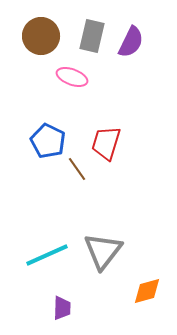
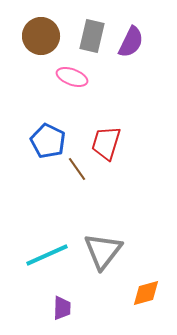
orange diamond: moved 1 px left, 2 px down
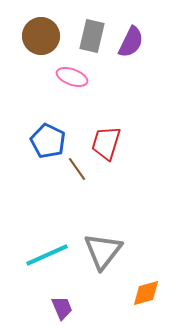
purple trapezoid: rotated 25 degrees counterclockwise
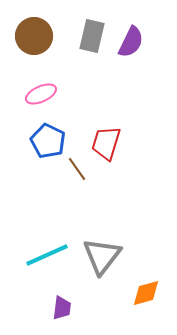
brown circle: moved 7 px left
pink ellipse: moved 31 px left, 17 px down; rotated 44 degrees counterclockwise
gray triangle: moved 1 px left, 5 px down
purple trapezoid: rotated 30 degrees clockwise
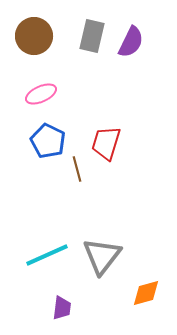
brown line: rotated 20 degrees clockwise
